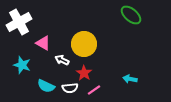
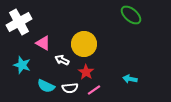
red star: moved 2 px right, 1 px up
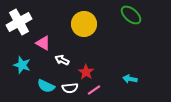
yellow circle: moved 20 px up
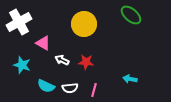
red star: moved 10 px up; rotated 28 degrees counterclockwise
pink line: rotated 40 degrees counterclockwise
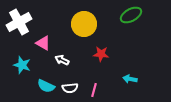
green ellipse: rotated 70 degrees counterclockwise
red star: moved 15 px right, 8 px up
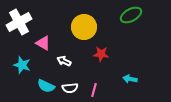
yellow circle: moved 3 px down
white arrow: moved 2 px right, 1 px down
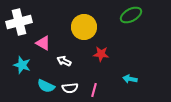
white cross: rotated 15 degrees clockwise
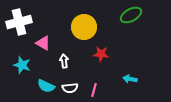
white arrow: rotated 56 degrees clockwise
